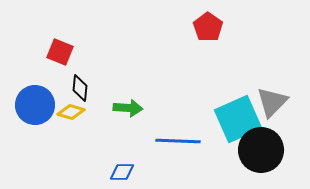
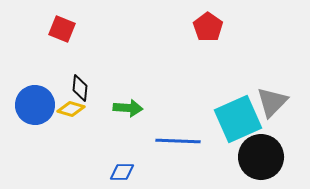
red square: moved 2 px right, 23 px up
yellow diamond: moved 3 px up
black circle: moved 7 px down
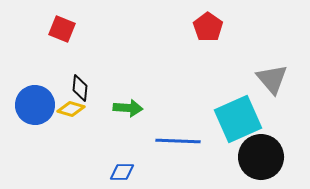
gray triangle: moved 23 px up; rotated 24 degrees counterclockwise
